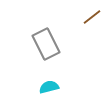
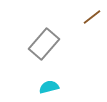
gray rectangle: moved 2 px left; rotated 68 degrees clockwise
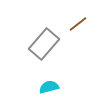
brown line: moved 14 px left, 7 px down
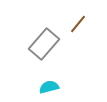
brown line: rotated 12 degrees counterclockwise
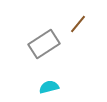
gray rectangle: rotated 16 degrees clockwise
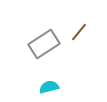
brown line: moved 1 px right, 8 px down
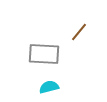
gray rectangle: moved 10 px down; rotated 36 degrees clockwise
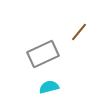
gray rectangle: moved 1 px left; rotated 28 degrees counterclockwise
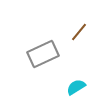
cyan semicircle: moved 27 px right; rotated 18 degrees counterclockwise
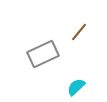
cyan semicircle: rotated 12 degrees counterclockwise
